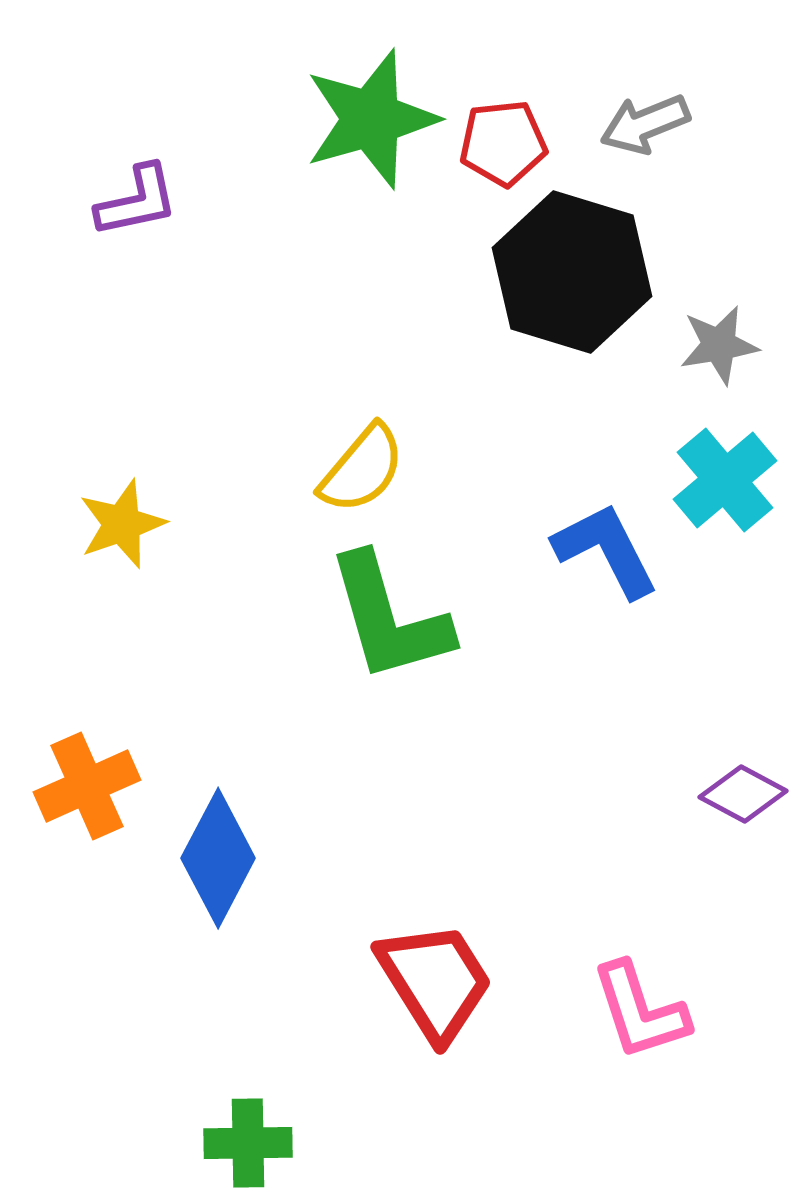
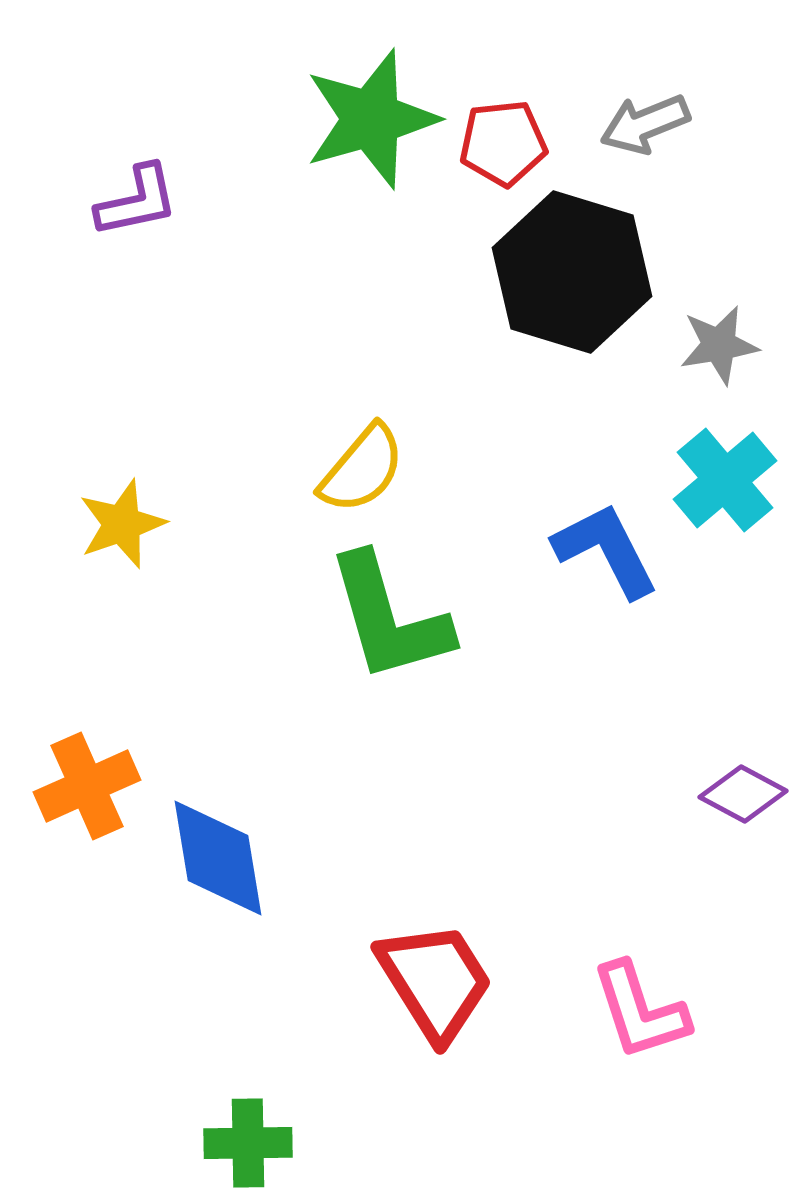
blue diamond: rotated 37 degrees counterclockwise
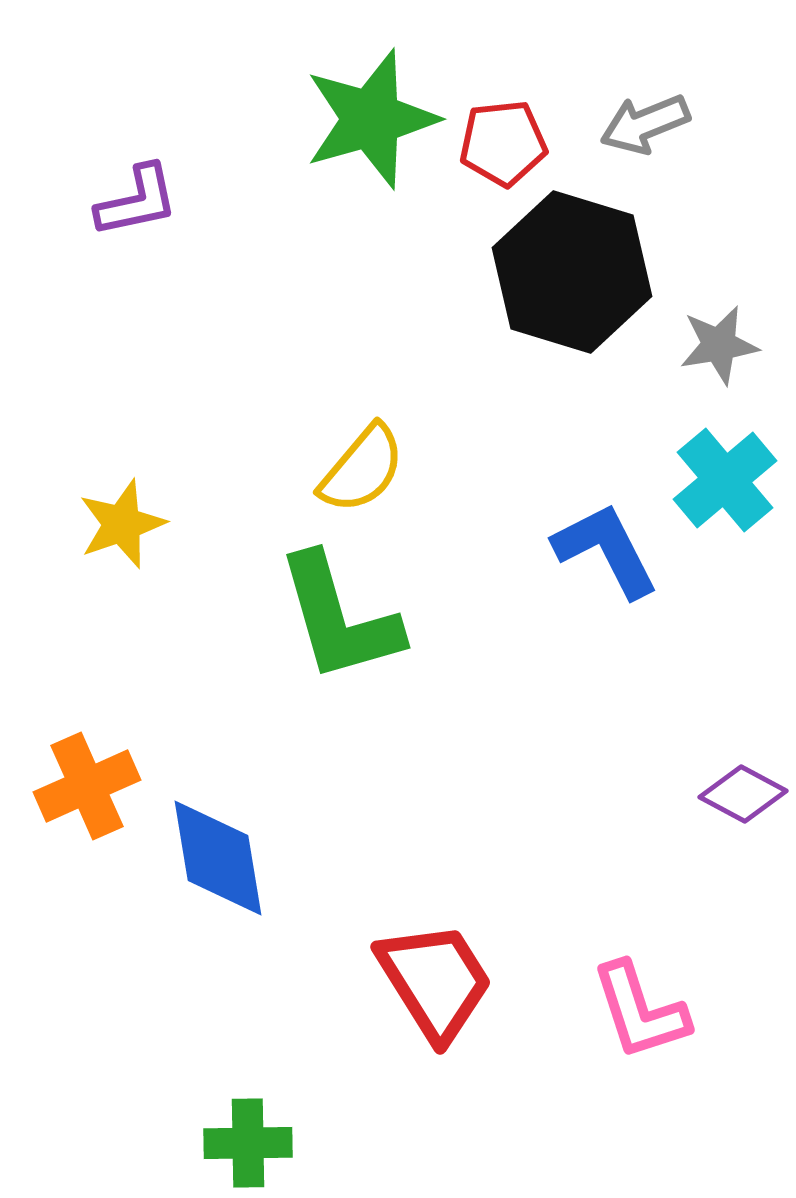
green L-shape: moved 50 px left
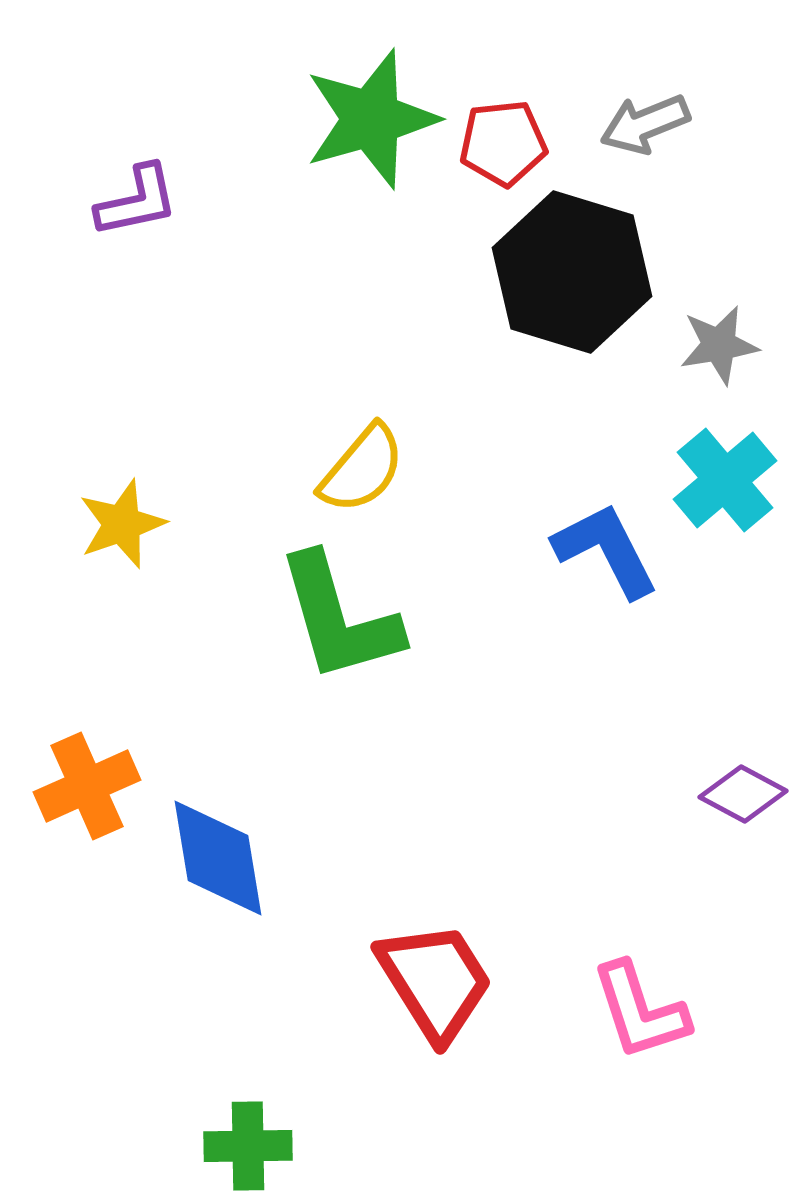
green cross: moved 3 px down
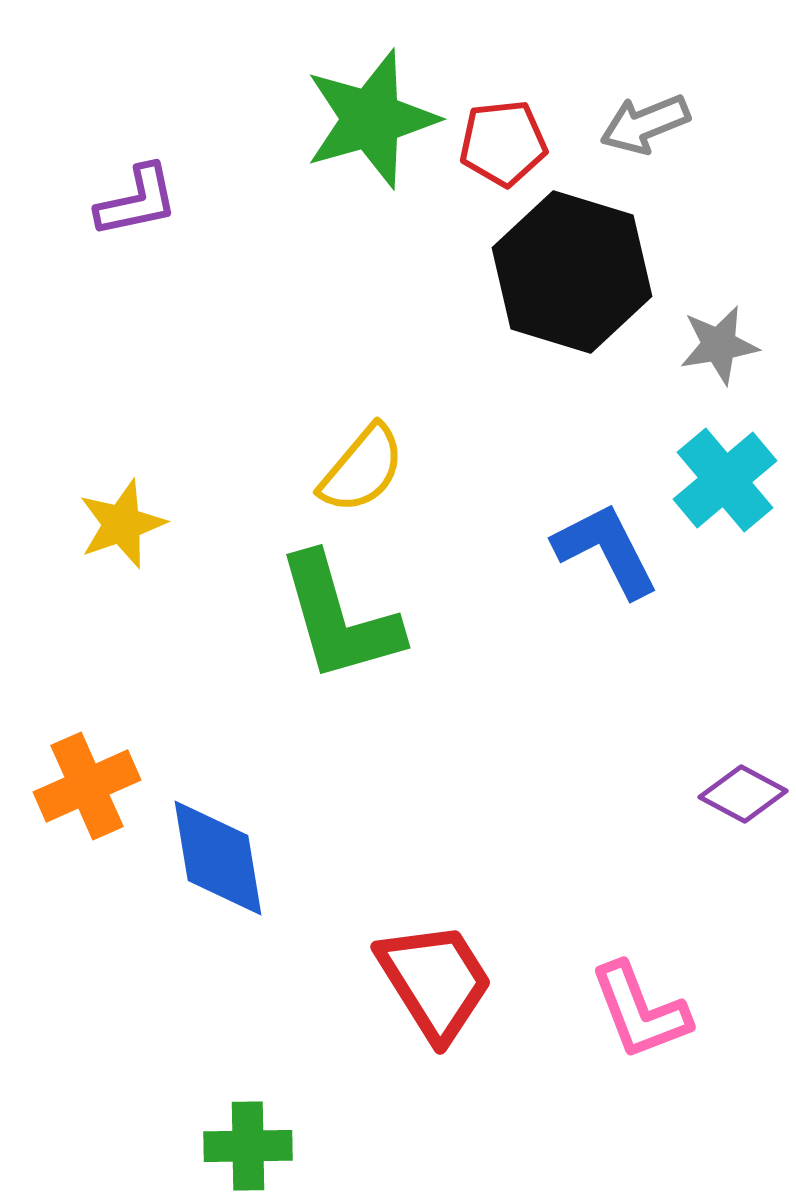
pink L-shape: rotated 3 degrees counterclockwise
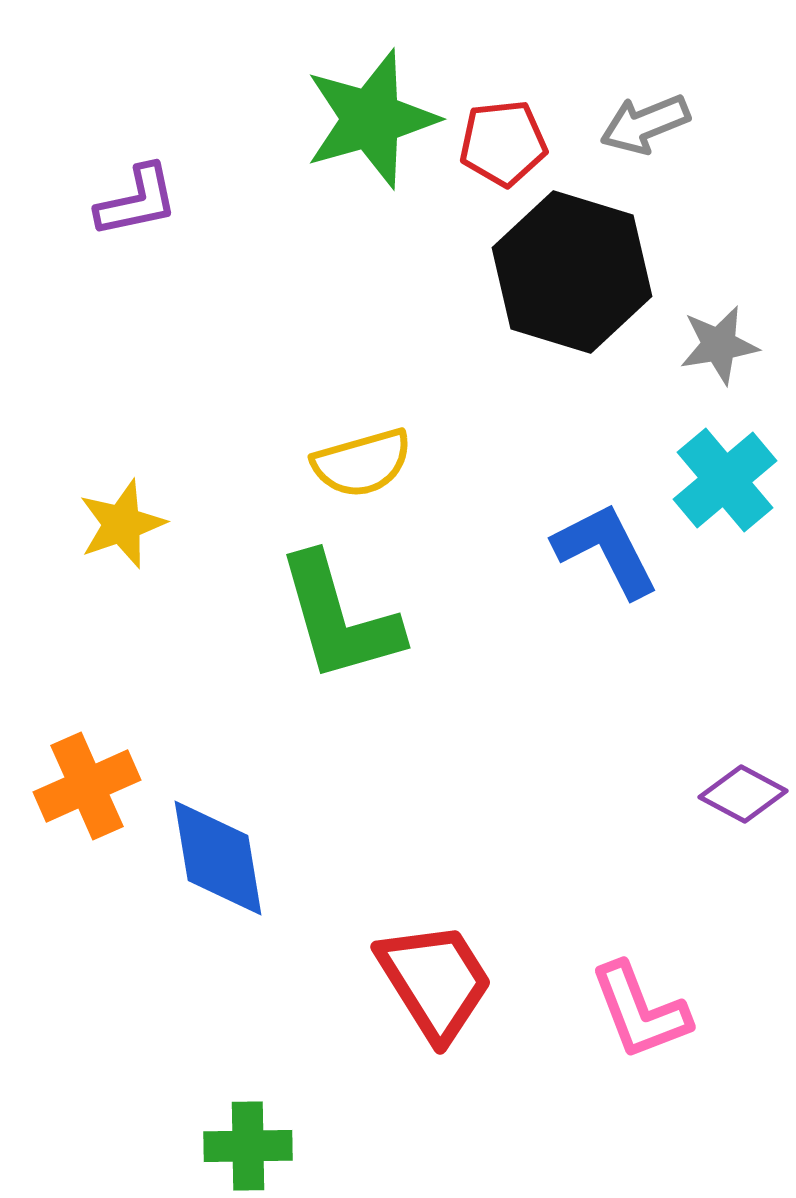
yellow semicircle: moved 6 px up; rotated 34 degrees clockwise
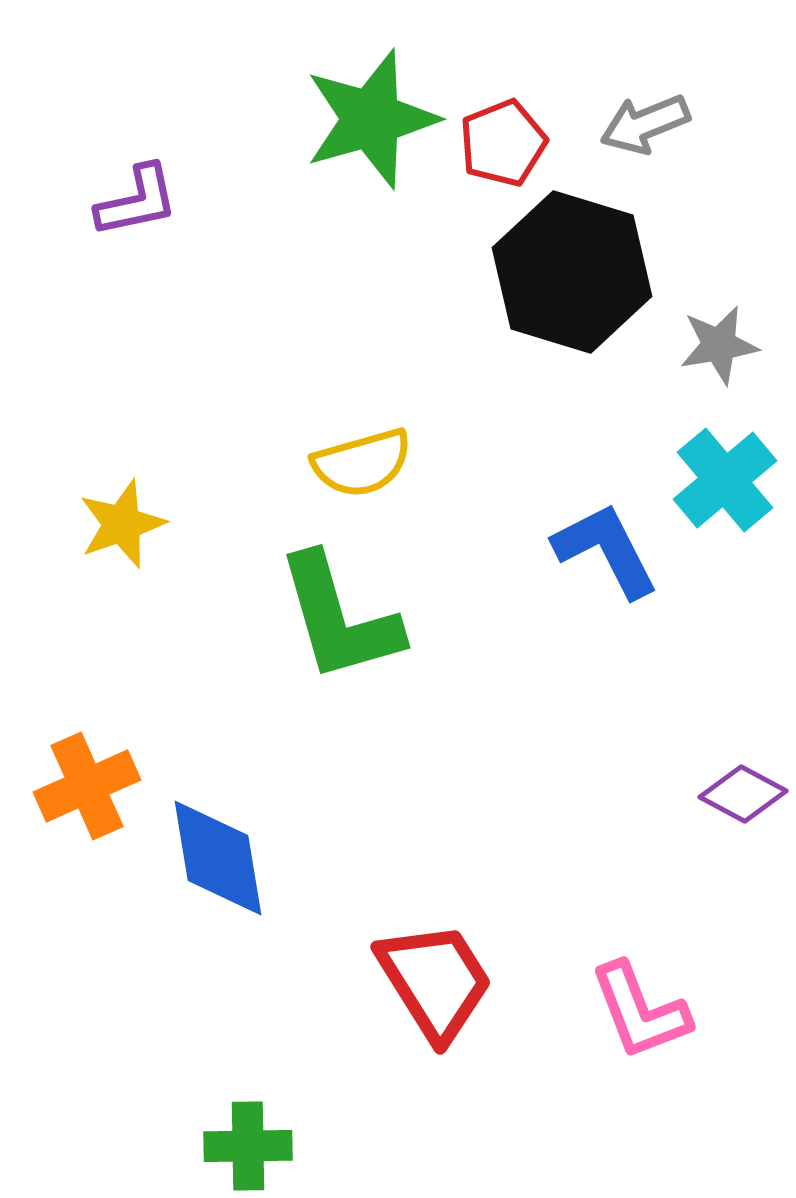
red pentagon: rotated 16 degrees counterclockwise
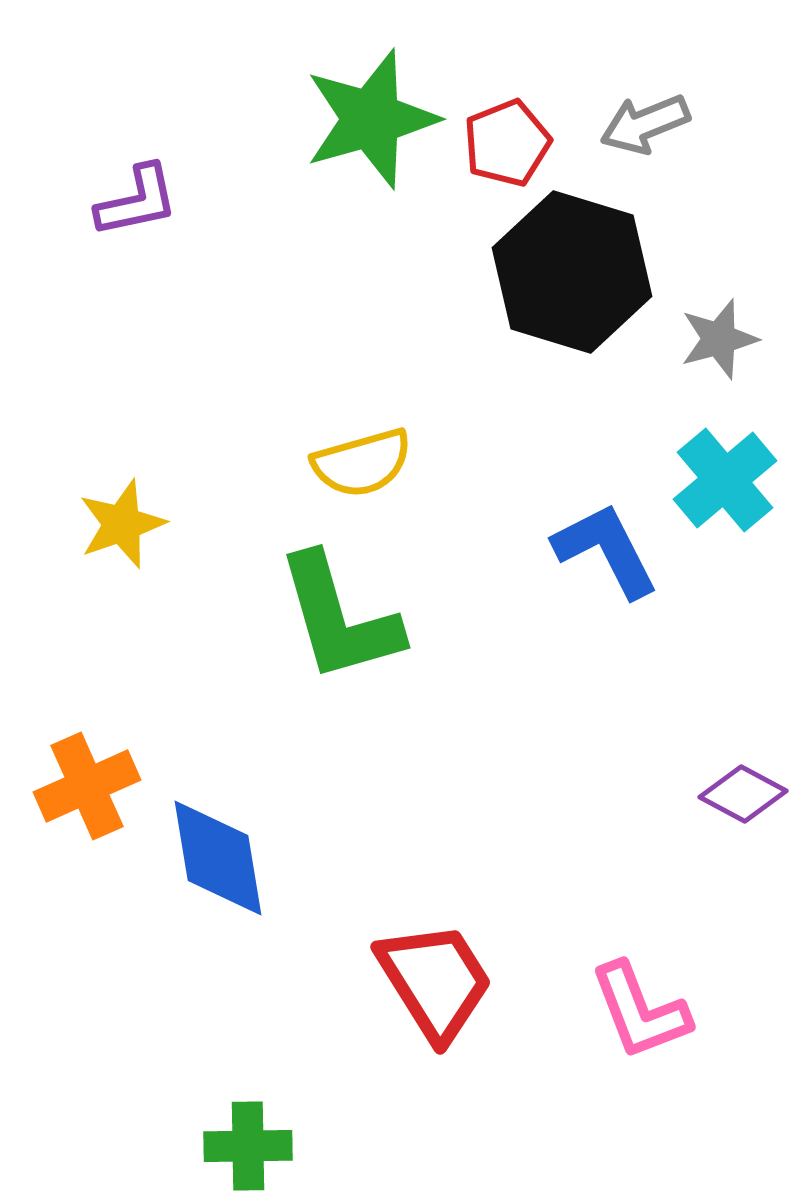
red pentagon: moved 4 px right
gray star: moved 6 px up; rotated 6 degrees counterclockwise
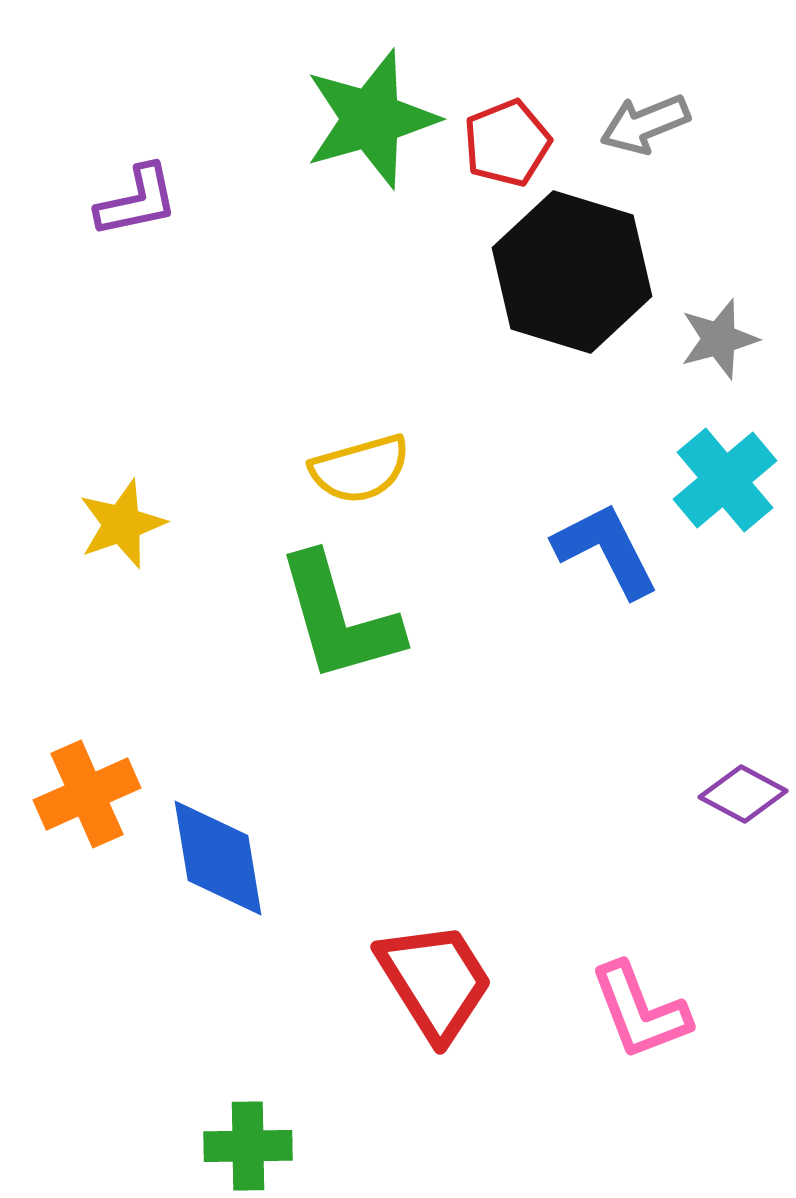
yellow semicircle: moved 2 px left, 6 px down
orange cross: moved 8 px down
